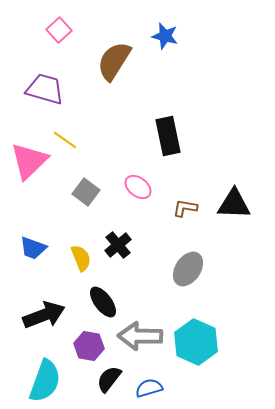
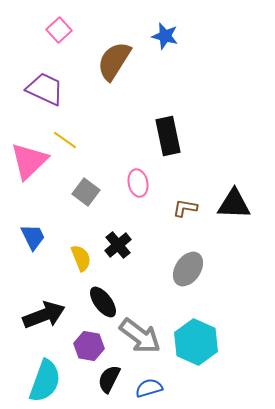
purple trapezoid: rotated 9 degrees clockwise
pink ellipse: moved 4 px up; rotated 40 degrees clockwise
blue trapezoid: moved 11 px up; rotated 136 degrees counterclockwise
gray arrow: rotated 144 degrees counterclockwise
black semicircle: rotated 12 degrees counterclockwise
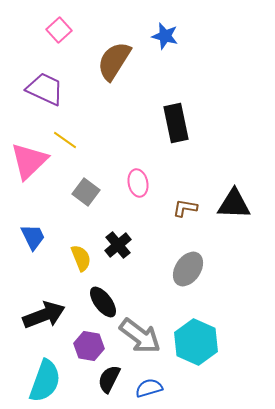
black rectangle: moved 8 px right, 13 px up
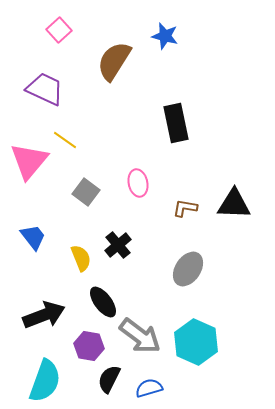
pink triangle: rotated 6 degrees counterclockwise
blue trapezoid: rotated 12 degrees counterclockwise
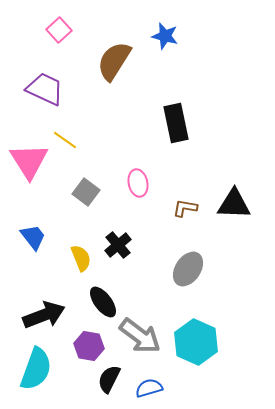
pink triangle: rotated 12 degrees counterclockwise
cyan semicircle: moved 9 px left, 12 px up
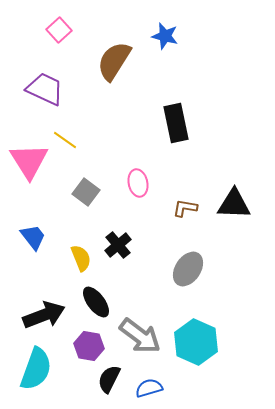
black ellipse: moved 7 px left
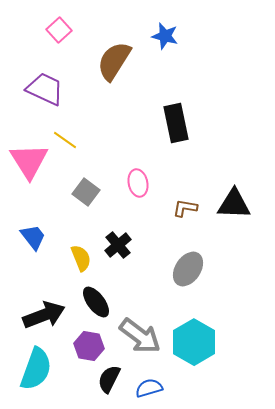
cyan hexagon: moved 2 px left; rotated 6 degrees clockwise
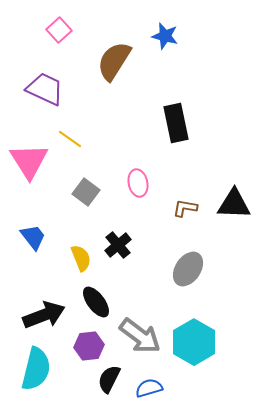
yellow line: moved 5 px right, 1 px up
purple hexagon: rotated 16 degrees counterclockwise
cyan semicircle: rotated 6 degrees counterclockwise
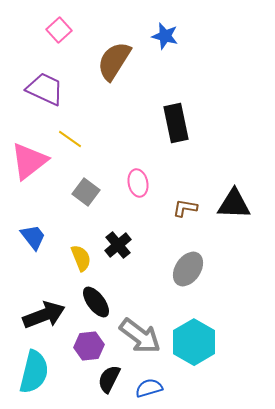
pink triangle: rotated 24 degrees clockwise
cyan semicircle: moved 2 px left, 3 px down
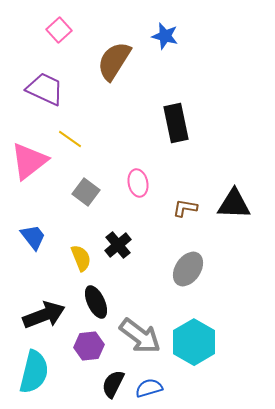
black ellipse: rotated 12 degrees clockwise
black semicircle: moved 4 px right, 5 px down
